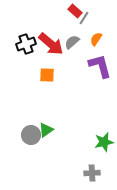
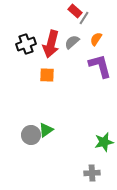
red arrow: rotated 64 degrees clockwise
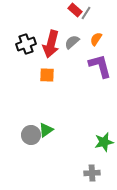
red rectangle: moved 1 px up
gray line: moved 2 px right, 5 px up
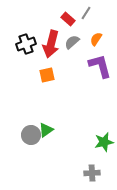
red rectangle: moved 7 px left, 9 px down
orange square: rotated 14 degrees counterclockwise
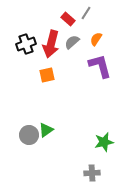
gray circle: moved 2 px left
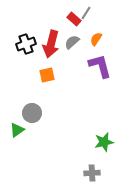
red rectangle: moved 6 px right
green triangle: moved 29 px left
gray circle: moved 3 px right, 22 px up
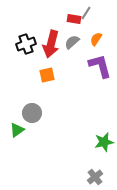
red rectangle: rotated 32 degrees counterclockwise
gray cross: moved 3 px right, 4 px down; rotated 35 degrees counterclockwise
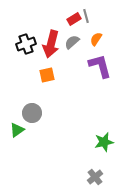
gray line: moved 3 px down; rotated 48 degrees counterclockwise
red rectangle: rotated 40 degrees counterclockwise
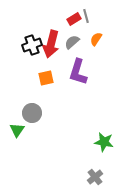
black cross: moved 6 px right, 1 px down
purple L-shape: moved 22 px left, 6 px down; rotated 148 degrees counterclockwise
orange square: moved 1 px left, 3 px down
green triangle: rotated 21 degrees counterclockwise
green star: rotated 24 degrees clockwise
